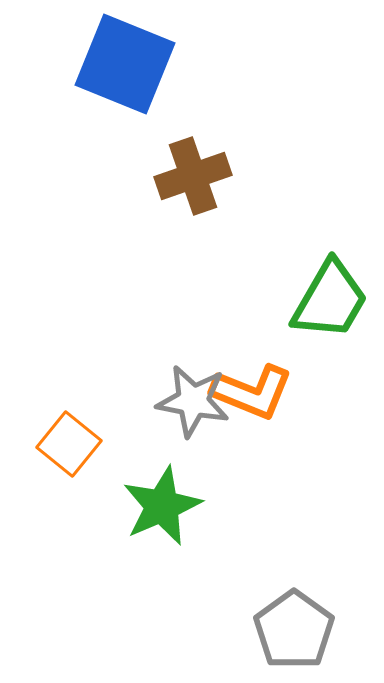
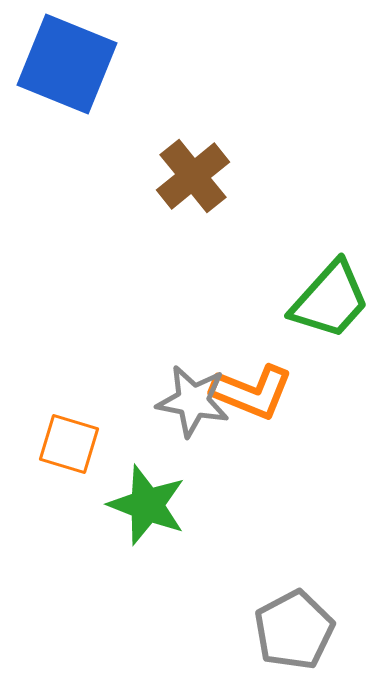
blue square: moved 58 px left
brown cross: rotated 20 degrees counterclockwise
green trapezoid: rotated 12 degrees clockwise
orange square: rotated 22 degrees counterclockwise
green star: moved 15 px left, 1 px up; rotated 28 degrees counterclockwise
gray pentagon: rotated 8 degrees clockwise
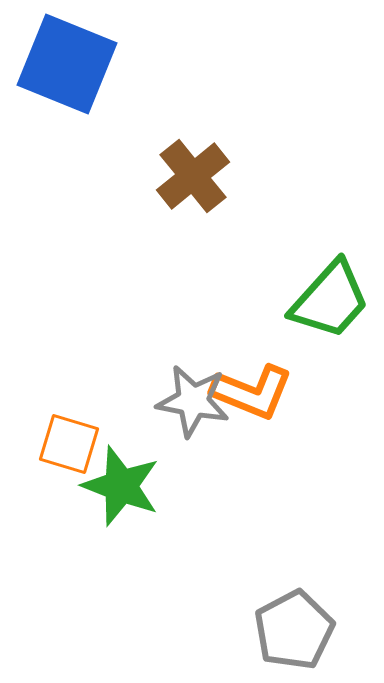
green star: moved 26 px left, 19 px up
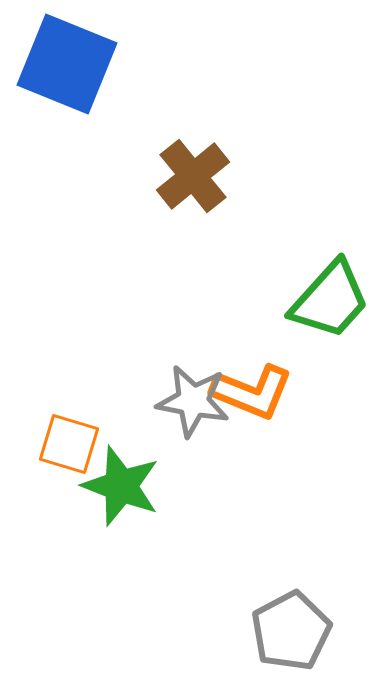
gray pentagon: moved 3 px left, 1 px down
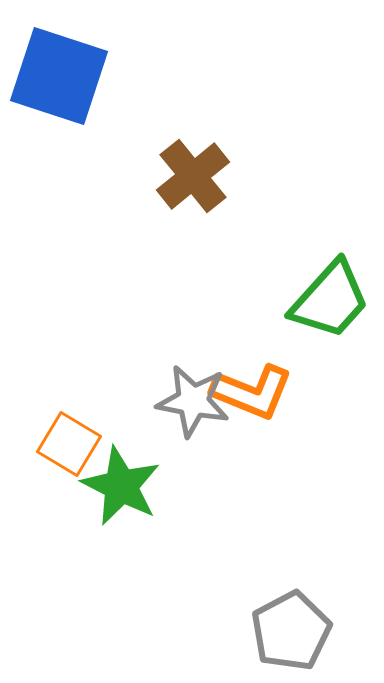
blue square: moved 8 px left, 12 px down; rotated 4 degrees counterclockwise
orange square: rotated 14 degrees clockwise
green star: rotated 6 degrees clockwise
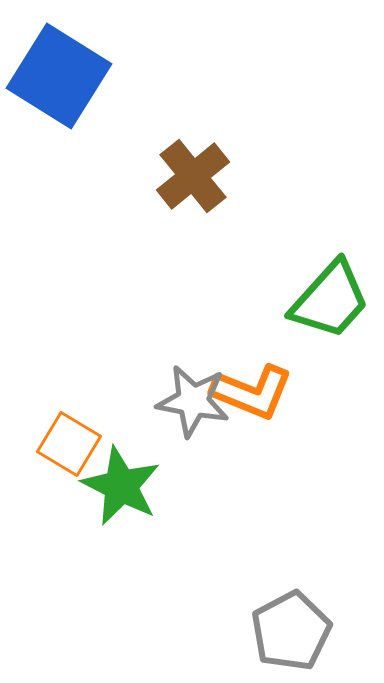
blue square: rotated 14 degrees clockwise
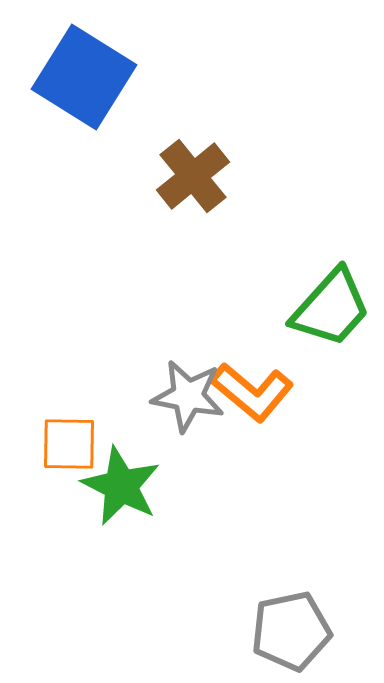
blue square: moved 25 px right, 1 px down
green trapezoid: moved 1 px right, 8 px down
orange L-shape: rotated 18 degrees clockwise
gray star: moved 5 px left, 5 px up
orange square: rotated 30 degrees counterclockwise
gray pentagon: rotated 16 degrees clockwise
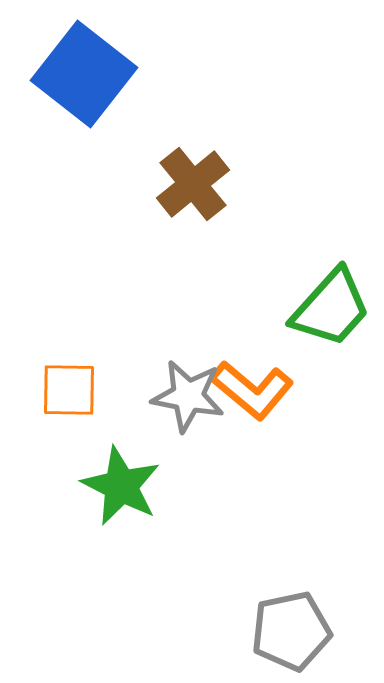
blue square: moved 3 px up; rotated 6 degrees clockwise
brown cross: moved 8 px down
orange L-shape: moved 2 px up
orange square: moved 54 px up
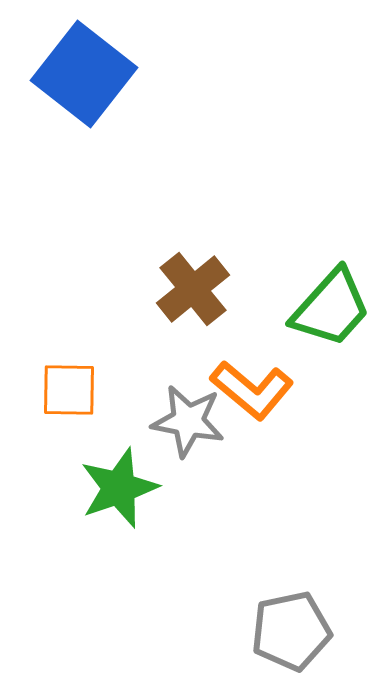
brown cross: moved 105 px down
gray star: moved 25 px down
green star: moved 2 px left, 2 px down; rotated 26 degrees clockwise
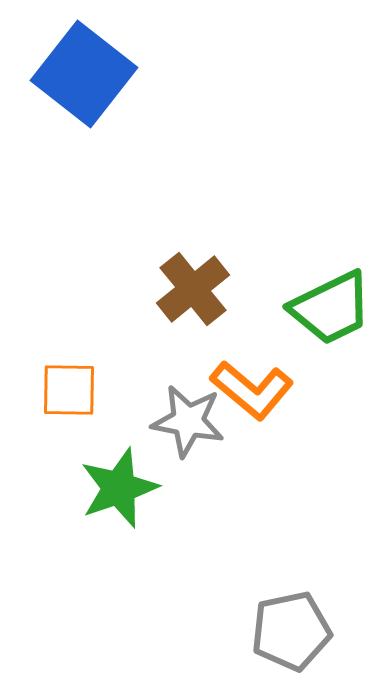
green trapezoid: rotated 22 degrees clockwise
